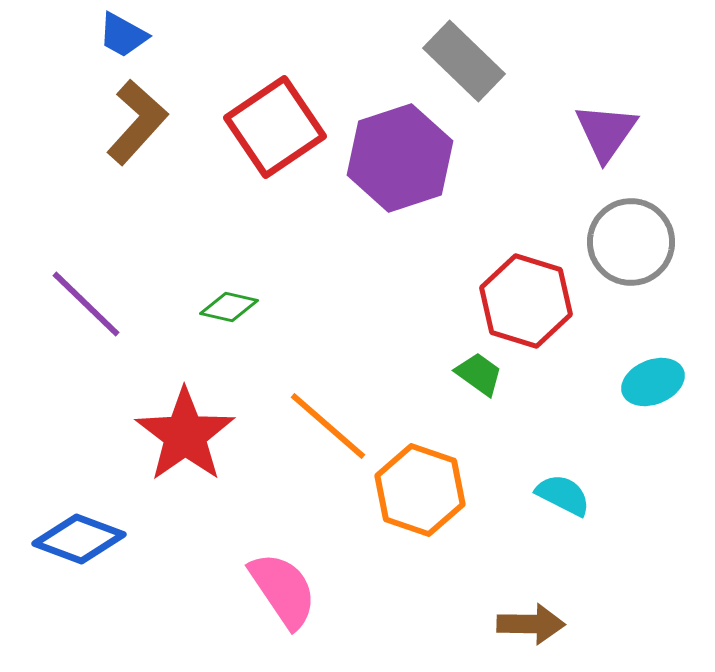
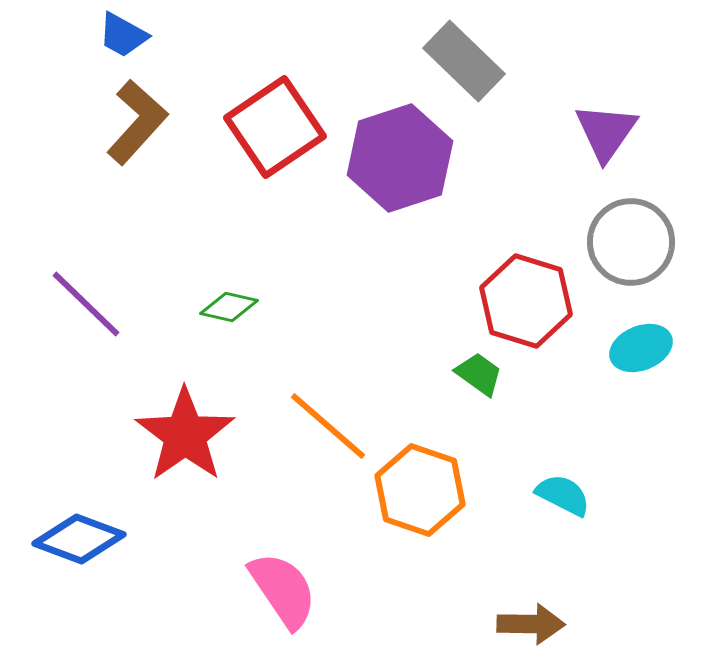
cyan ellipse: moved 12 px left, 34 px up
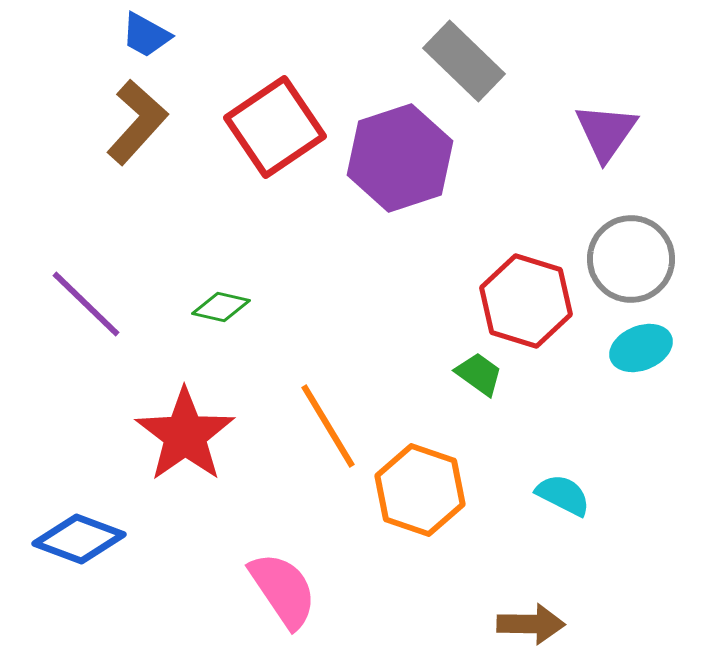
blue trapezoid: moved 23 px right
gray circle: moved 17 px down
green diamond: moved 8 px left
orange line: rotated 18 degrees clockwise
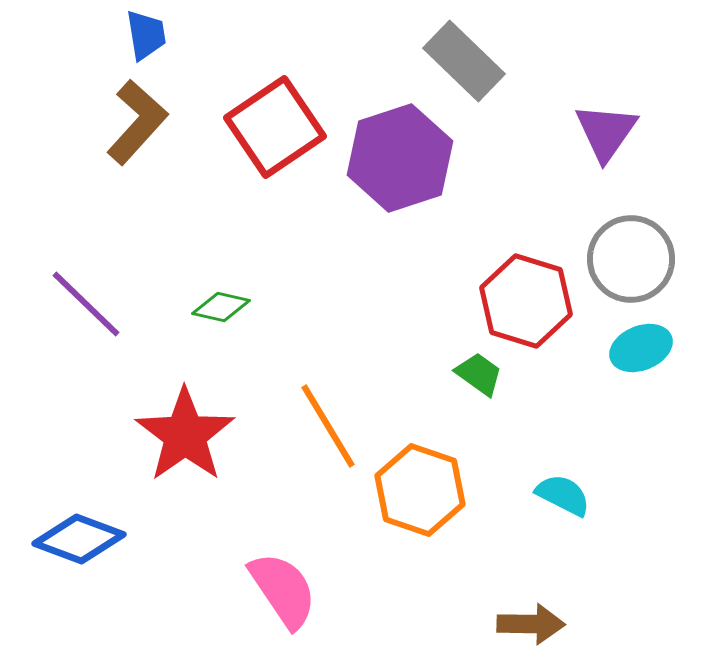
blue trapezoid: rotated 128 degrees counterclockwise
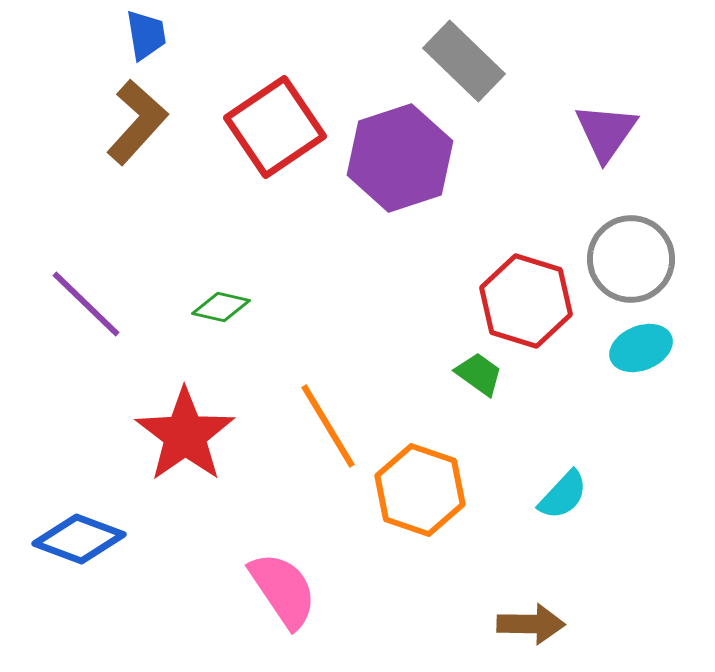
cyan semicircle: rotated 106 degrees clockwise
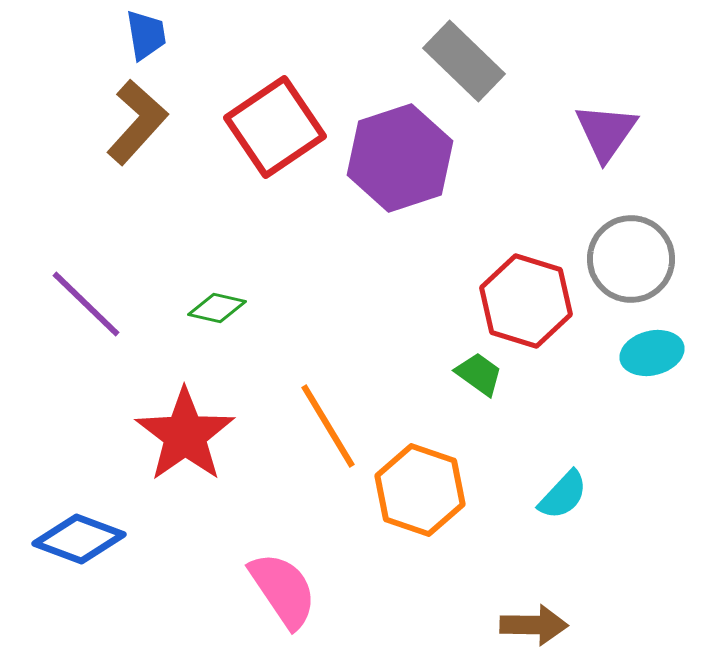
green diamond: moved 4 px left, 1 px down
cyan ellipse: moved 11 px right, 5 px down; rotated 8 degrees clockwise
brown arrow: moved 3 px right, 1 px down
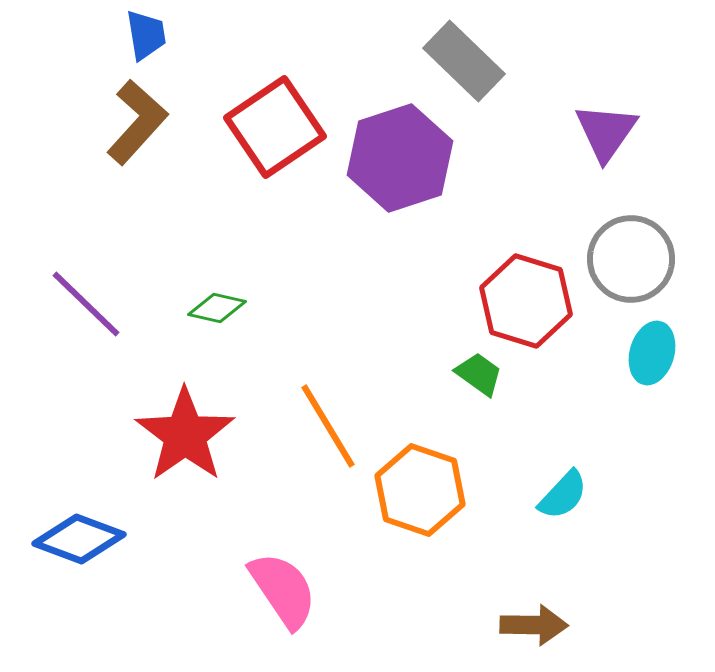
cyan ellipse: rotated 60 degrees counterclockwise
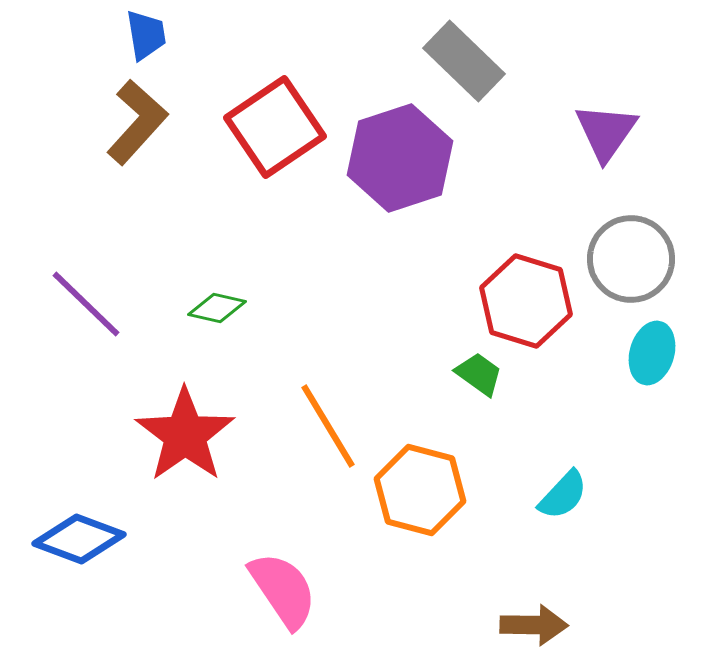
orange hexagon: rotated 4 degrees counterclockwise
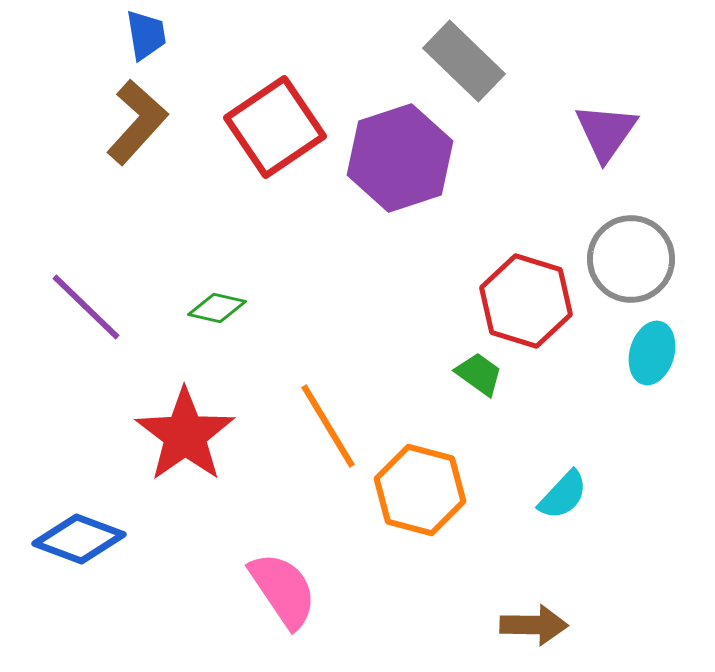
purple line: moved 3 px down
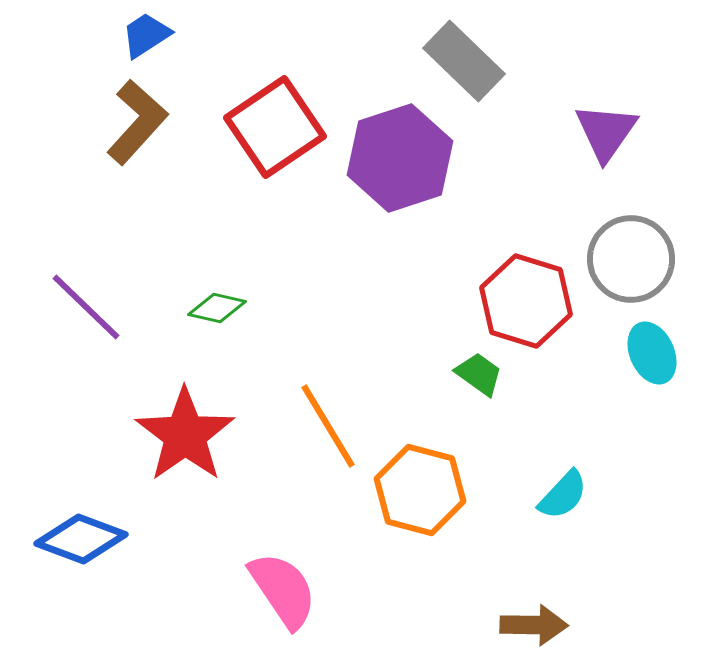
blue trapezoid: rotated 114 degrees counterclockwise
cyan ellipse: rotated 40 degrees counterclockwise
blue diamond: moved 2 px right
